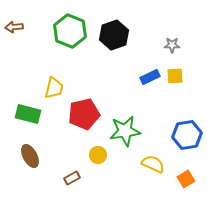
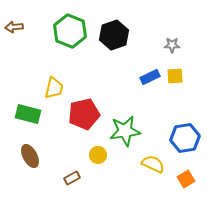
blue hexagon: moved 2 px left, 3 px down
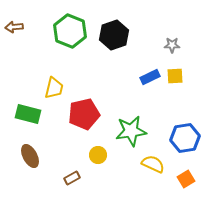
green star: moved 6 px right
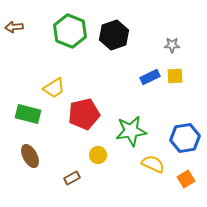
yellow trapezoid: rotated 45 degrees clockwise
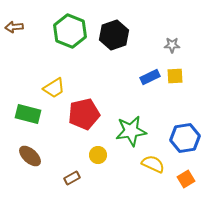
brown ellipse: rotated 20 degrees counterclockwise
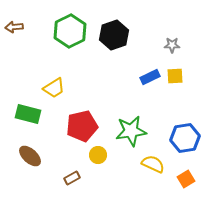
green hexagon: rotated 12 degrees clockwise
red pentagon: moved 2 px left, 12 px down
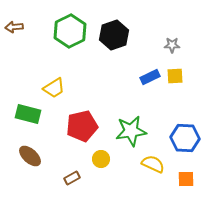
blue hexagon: rotated 12 degrees clockwise
yellow circle: moved 3 px right, 4 px down
orange square: rotated 30 degrees clockwise
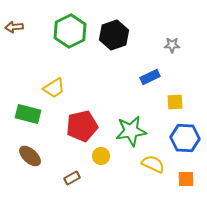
yellow square: moved 26 px down
yellow circle: moved 3 px up
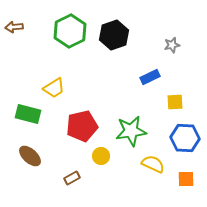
gray star: rotated 14 degrees counterclockwise
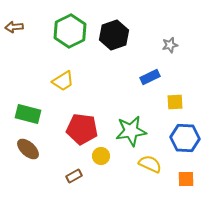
gray star: moved 2 px left
yellow trapezoid: moved 9 px right, 7 px up
red pentagon: moved 3 px down; rotated 20 degrees clockwise
brown ellipse: moved 2 px left, 7 px up
yellow semicircle: moved 3 px left
brown rectangle: moved 2 px right, 2 px up
